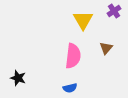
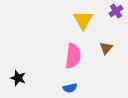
purple cross: moved 2 px right
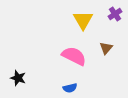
purple cross: moved 1 px left, 3 px down
pink semicircle: moved 1 px right; rotated 70 degrees counterclockwise
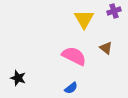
purple cross: moved 1 px left, 3 px up; rotated 16 degrees clockwise
yellow triangle: moved 1 px right, 1 px up
brown triangle: rotated 32 degrees counterclockwise
blue semicircle: moved 1 px right; rotated 24 degrees counterclockwise
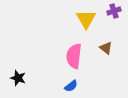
yellow triangle: moved 2 px right
pink semicircle: rotated 110 degrees counterclockwise
blue semicircle: moved 2 px up
